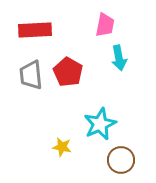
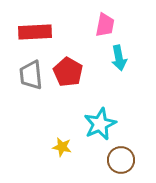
red rectangle: moved 2 px down
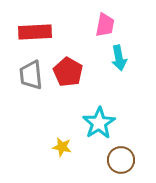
cyan star: moved 1 px left, 1 px up; rotated 8 degrees counterclockwise
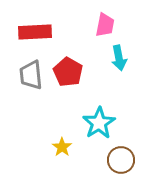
yellow star: rotated 24 degrees clockwise
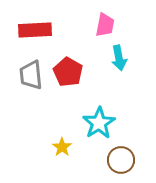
red rectangle: moved 2 px up
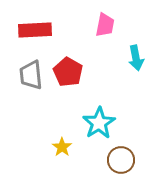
cyan arrow: moved 17 px right
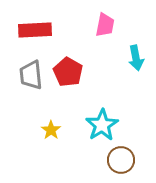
cyan star: moved 3 px right, 2 px down
yellow star: moved 11 px left, 17 px up
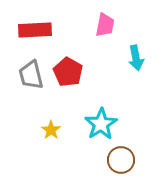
gray trapezoid: rotated 8 degrees counterclockwise
cyan star: moved 1 px left, 1 px up
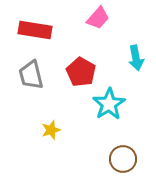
pink trapezoid: moved 7 px left, 7 px up; rotated 30 degrees clockwise
red rectangle: rotated 12 degrees clockwise
red pentagon: moved 13 px right
cyan star: moved 8 px right, 20 px up
yellow star: rotated 18 degrees clockwise
brown circle: moved 2 px right, 1 px up
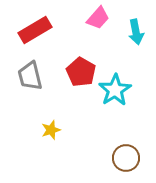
red rectangle: rotated 40 degrees counterclockwise
cyan arrow: moved 26 px up
gray trapezoid: moved 1 px left, 1 px down
cyan star: moved 6 px right, 14 px up
brown circle: moved 3 px right, 1 px up
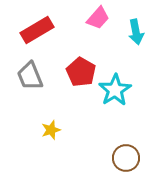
red rectangle: moved 2 px right
gray trapezoid: rotated 8 degrees counterclockwise
